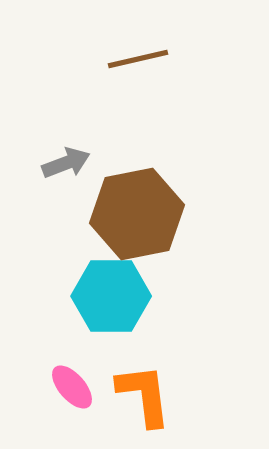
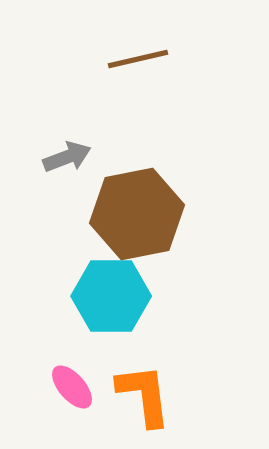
gray arrow: moved 1 px right, 6 px up
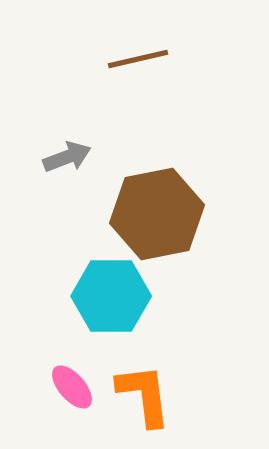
brown hexagon: moved 20 px right
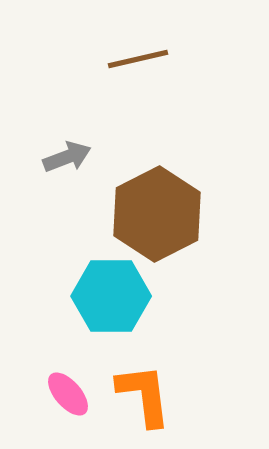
brown hexagon: rotated 16 degrees counterclockwise
pink ellipse: moved 4 px left, 7 px down
